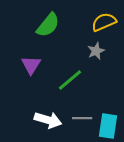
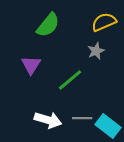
cyan rectangle: rotated 60 degrees counterclockwise
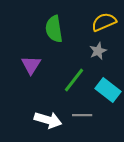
green semicircle: moved 6 px right, 4 px down; rotated 132 degrees clockwise
gray star: moved 2 px right
green line: moved 4 px right; rotated 12 degrees counterclockwise
gray line: moved 3 px up
cyan rectangle: moved 36 px up
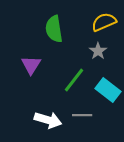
gray star: rotated 12 degrees counterclockwise
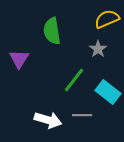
yellow semicircle: moved 3 px right, 3 px up
green semicircle: moved 2 px left, 2 px down
gray star: moved 2 px up
purple triangle: moved 12 px left, 6 px up
cyan rectangle: moved 2 px down
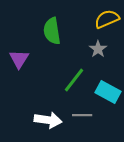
cyan rectangle: rotated 10 degrees counterclockwise
white arrow: rotated 8 degrees counterclockwise
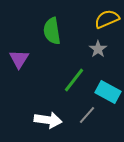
gray line: moved 5 px right; rotated 48 degrees counterclockwise
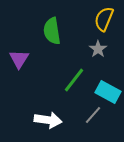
yellow semicircle: moved 3 px left; rotated 45 degrees counterclockwise
gray line: moved 6 px right
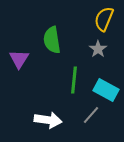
green semicircle: moved 9 px down
green line: rotated 32 degrees counterclockwise
cyan rectangle: moved 2 px left, 2 px up
gray line: moved 2 px left
